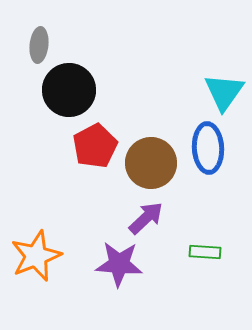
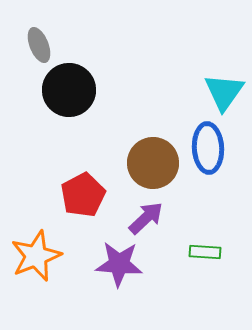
gray ellipse: rotated 28 degrees counterclockwise
red pentagon: moved 12 px left, 49 px down
brown circle: moved 2 px right
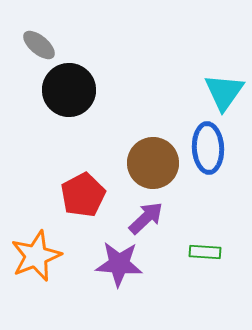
gray ellipse: rotated 28 degrees counterclockwise
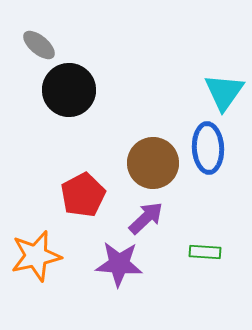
orange star: rotated 9 degrees clockwise
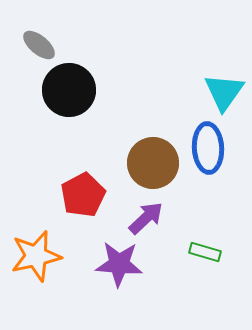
green rectangle: rotated 12 degrees clockwise
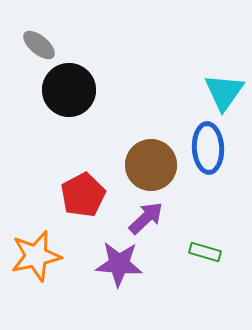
brown circle: moved 2 px left, 2 px down
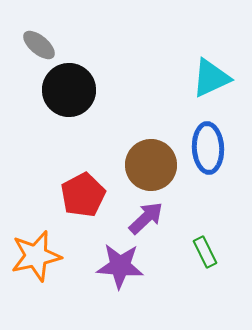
cyan triangle: moved 13 px left, 14 px up; rotated 30 degrees clockwise
green rectangle: rotated 48 degrees clockwise
purple star: moved 1 px right, 2 px down
